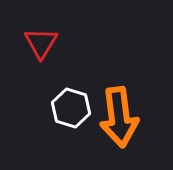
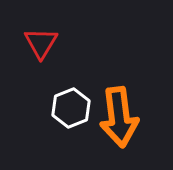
white hexagon: rotated 21 degrees clockwise
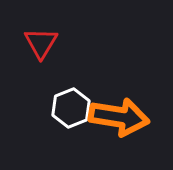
orange arrow: rotated 74 degrees counterclockwise
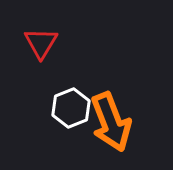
orange arrow: moved 8 px left, 5 px down; rotated 60 degrees clockwise
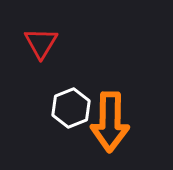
orange arrow: moved 1 px left; rotated 22 degrees clockwise
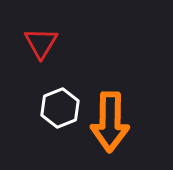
white hexagon: moved 11 px left
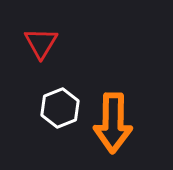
orange arrow: moved 3 px right, 1 px down
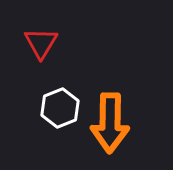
orange arrow: moved 3 px left
